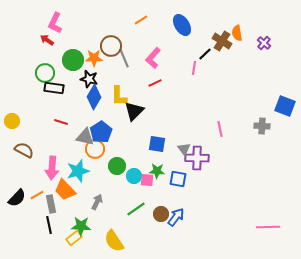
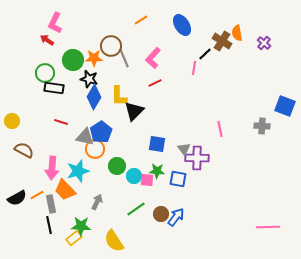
black semicircle at (17, 198): rotated 18 degrees clockwise
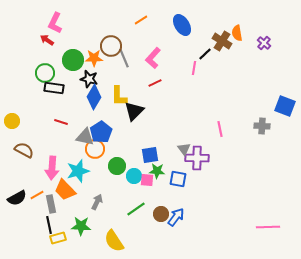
blue square at (157, 144): moved 7 px left, 11 px down; rotated 18 degrees counterclockwise
yellow rectangle at (74, 238): moved 16 px left; rotated 21 degrees clockwise
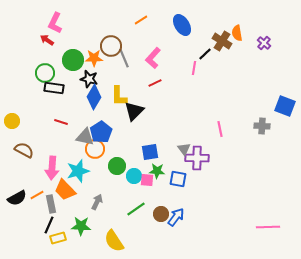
blue square at (150, 155): moved 3 px up
black line at (49, 225): rotated 36 degrees clockwise
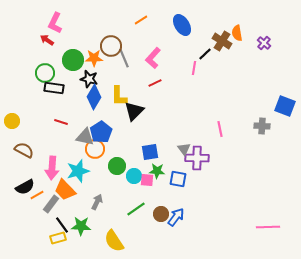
black semicircle at (17, 198): moved 8 px right, 11 px up
gray rectangle at (51, 204): rotated 48 degrees clockwise
black line at (49, 225): moved 13 px right; rotated 60 degrees counterclockwise
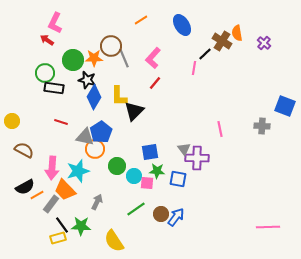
black star at (89, 79): moved 2 px left, 1 px down
red line at (155, 83): rotated 24 degrees counterclockwise
pink square at (147, 180): moved 3 px down
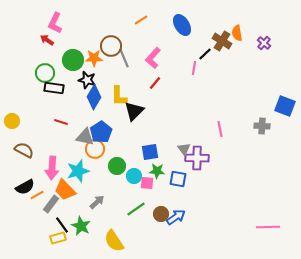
gray arrow at (97, 202): rotated 21 degrees clockwise
blue arrow at (176, 217): rotated 18 degrees clockwise
green star at (81, 226): rotated 24 degrees clockwise
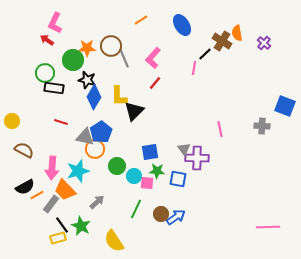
orange star at (94, 58): moved 7 px left, 10 px up
green line at (136, 209): rotated 30 degrees counterclockwise
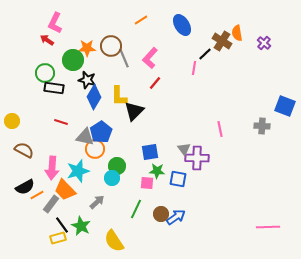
pink L-shape at (153, 58): moved 3 px left
cyan circle at (134, 176): moved 22 px left, 2 px down
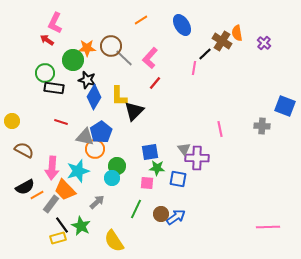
gray line at (124, 58): rotated 24 degrees counterclockwise
green star at (157, 171): moved 3 px up
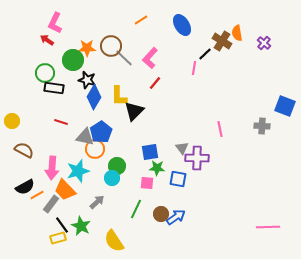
gray triangle at (184, 149): moved 2 px left, 1 px up
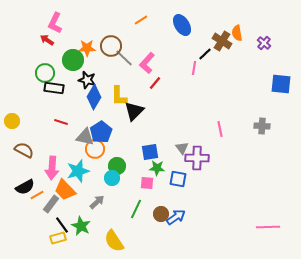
pink L-shape at (150, 58): moved 3 px left, 5 px down
blue square at (285, 106): moved 4 px left, 22 px up; rotated 15 degrees counterclockwise
